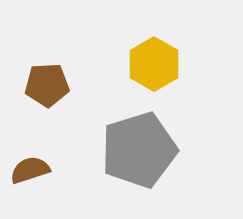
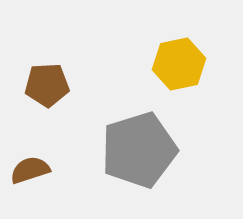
yellow hexagon: moved 25 px right; rotated 18 degrees clockwise
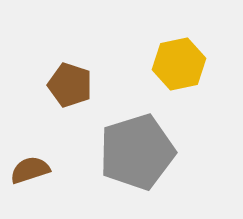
brown pentagon: moved 23 px right; rotated 21 degrees clockwise
gray pentagon: moved 2 px left, 2 px down
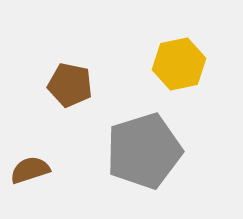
brown pentagon: rotated 6 degrees counterclockwise
gray pentagon: moved 7 px right, 1 px up
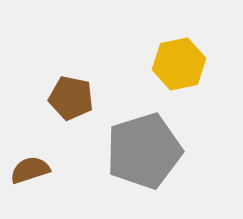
brown pentagon: moved 1 px right, 13 px down
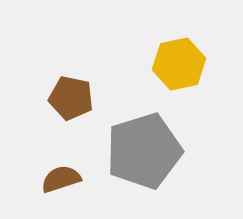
brown semicircle: moved 31 px right, 9 px down
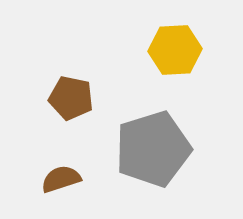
yellow hexagon: moved 4 px left, 14 px up; rotated 9 degrees clockwise
gray pentagon: moved 9 px right, 2 px up
